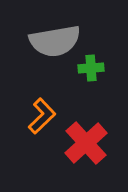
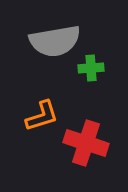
orange L-shape: rotated 27 degrees clockwise
red cross: rotated 30 degrees counterclockwise
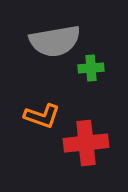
orange L-shape: rotated 36 degrees clockwise
red cross: rotated 24 degrees counterclockwise
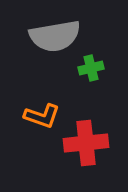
gray semicircle: moved 5 px up
green cross: rotated 10 degrees counterclockwise
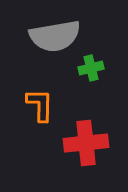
orange L-shape: moved 2 px left, 11 px up; rotated 108 degrees counterclockwise
